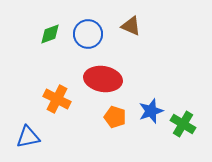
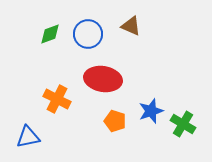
orange pentagon: moved 4 px down
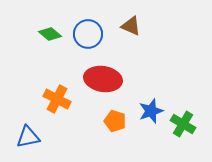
green diamond: rotated 60 degrees clockwise
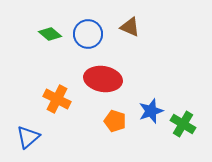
brown triangle: moved 1 px left, 1 px down
blue triangle: rotated 30 degrees counterclockwise
